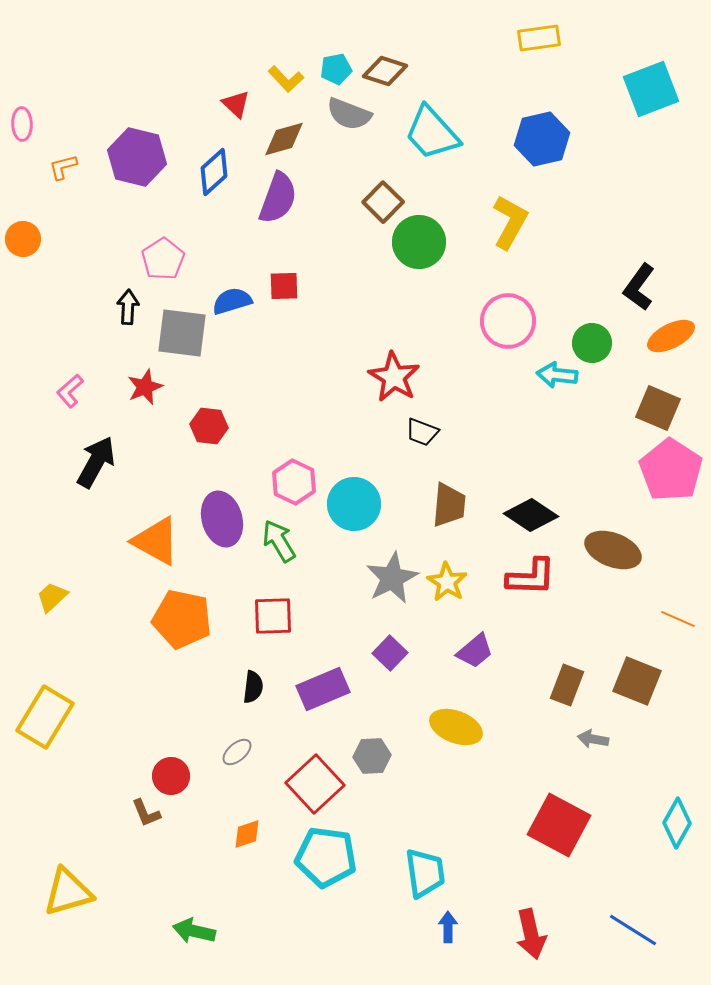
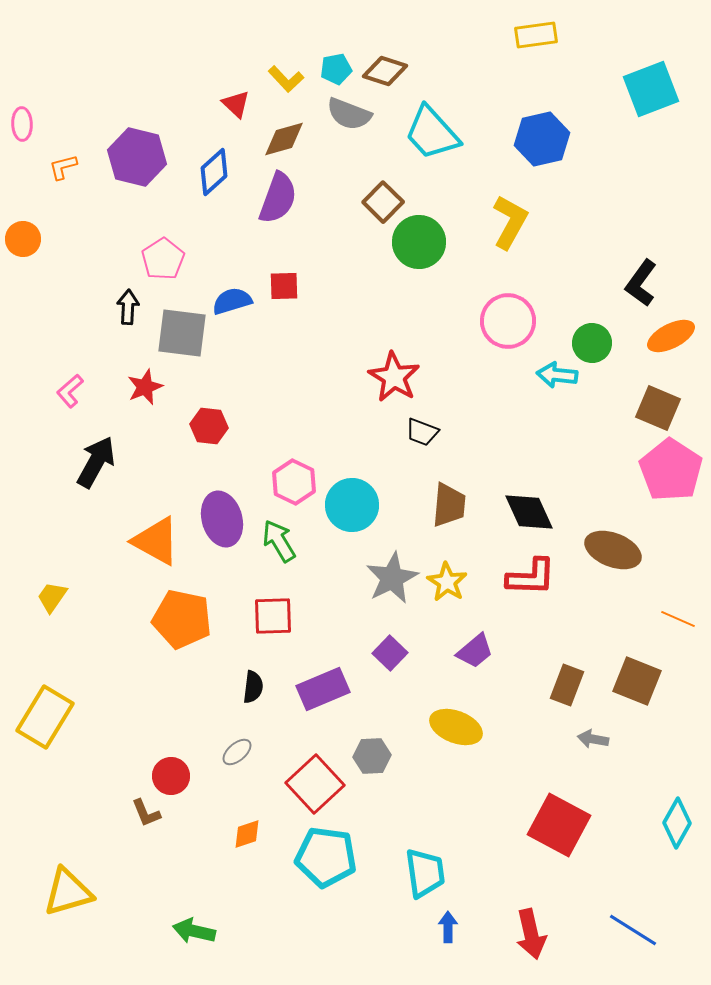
yellow rectangle at (539, 38): moved 3 px left, 3 px up
black L-shape at (639, 287): moved 2 px right, 4 px up
cyan circle at (354, 504): moved 2 px left, 1 px down
black diamond at (531, 515): moved 2 px left, 3 px up; rotated 32 degrees clockwise
yellow trapezoid at (52, 597): rotated 12 degrees counterclockwise
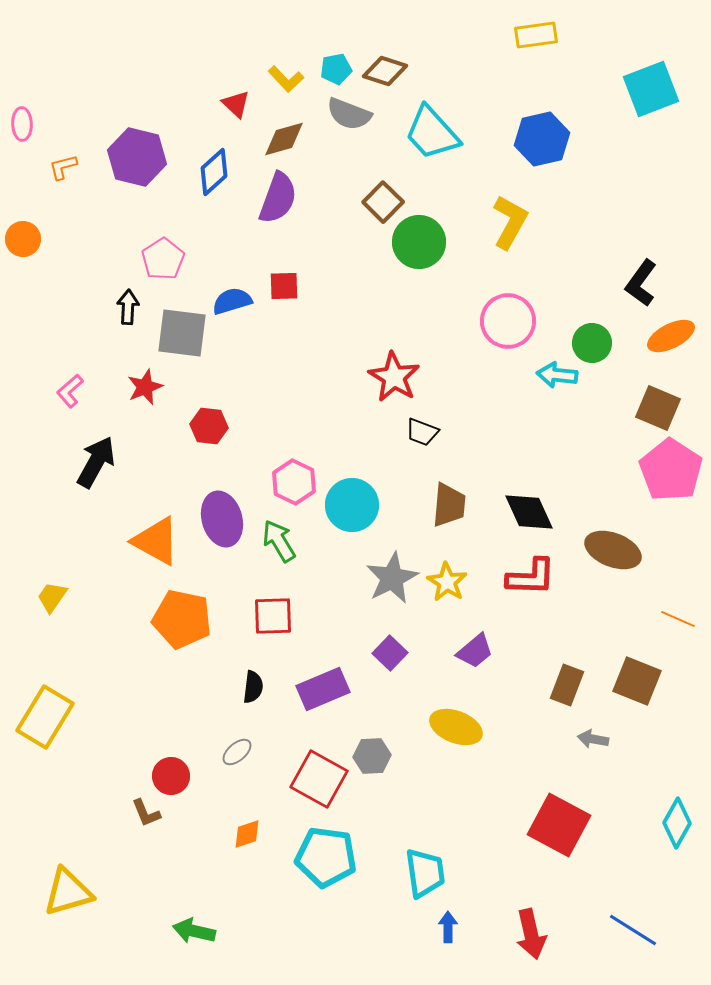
red square at (315, 784): moved 4 px right, 5 px up; rotated 18 degrees counterclockwise
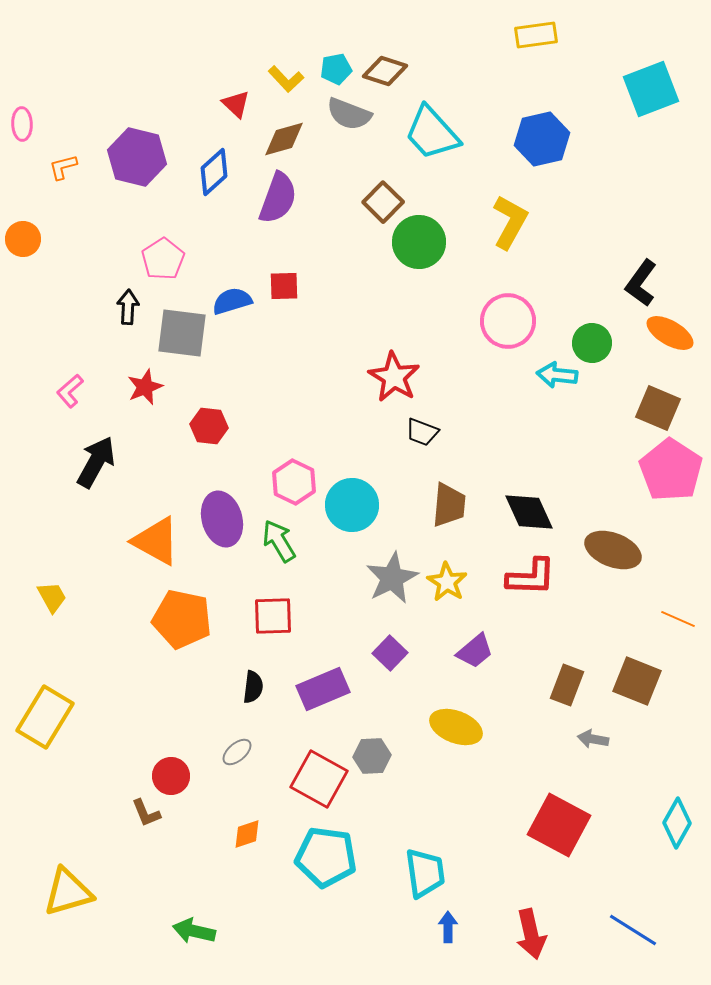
orange ellipse at (671, 336): moved 1 px left, 3 px up; rotated 57 degrees clockwise
yellow trapezoid at (52, 597): rotated 116 degrees clockwise
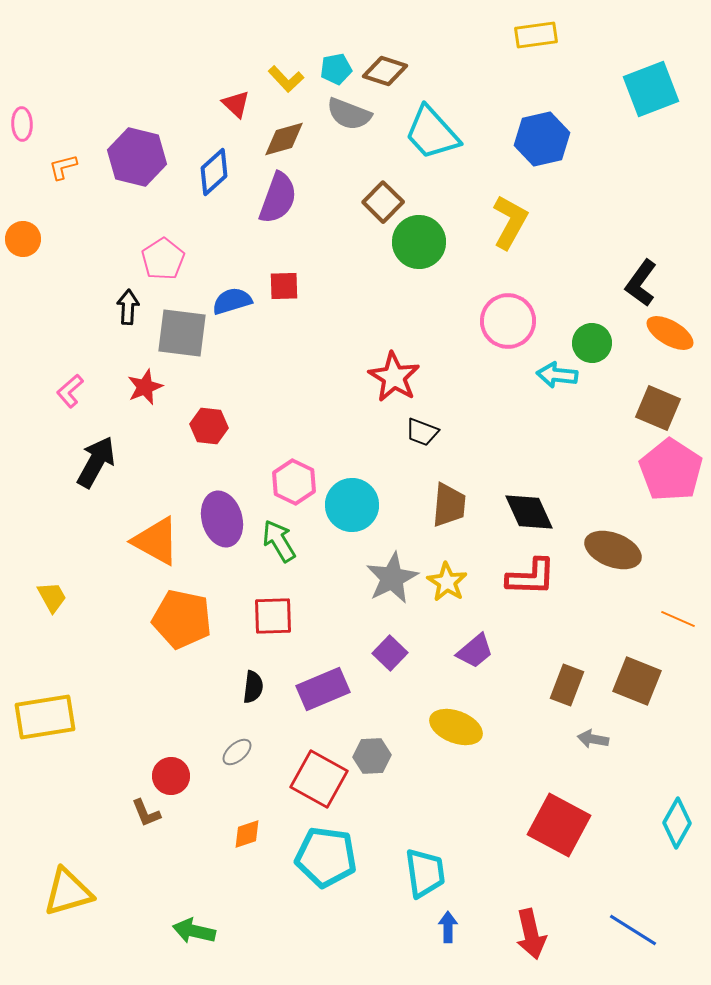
yellow rectangle at (45, 717): rotated 50 degrees clockwise
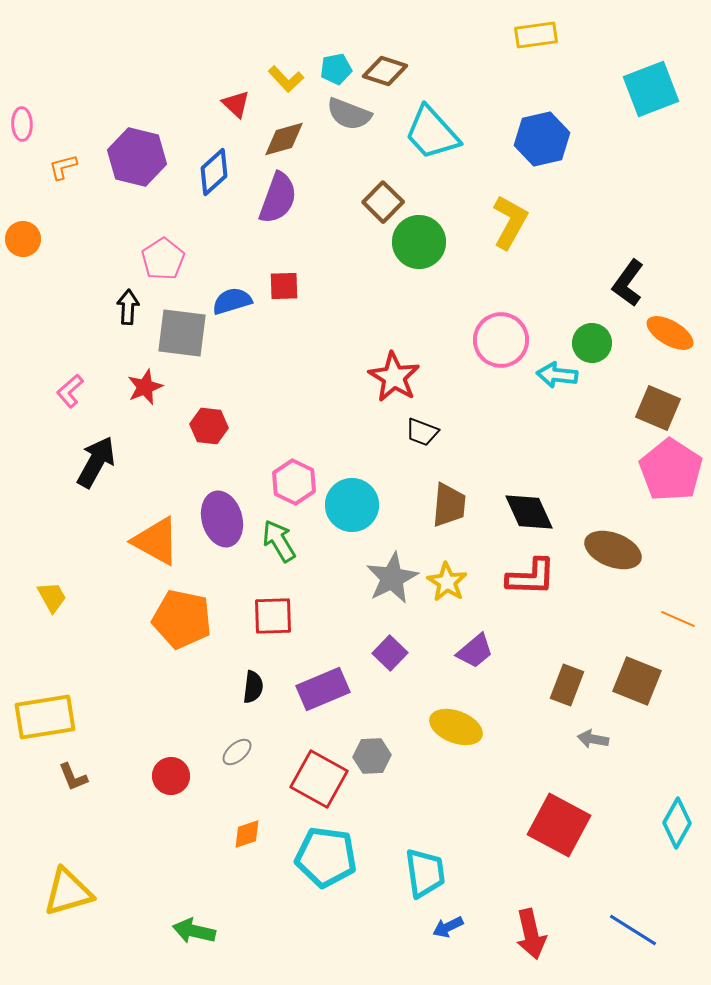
black L-shape at (641, 283): moved 13 px left
pink circle at (508, 321): moved 7 px left, 19 px down
brown L-shape at (146, 813): moved 73 px left, 36 px up
blue arrow at (448, 927): rotated 116 degrees counterclockwise
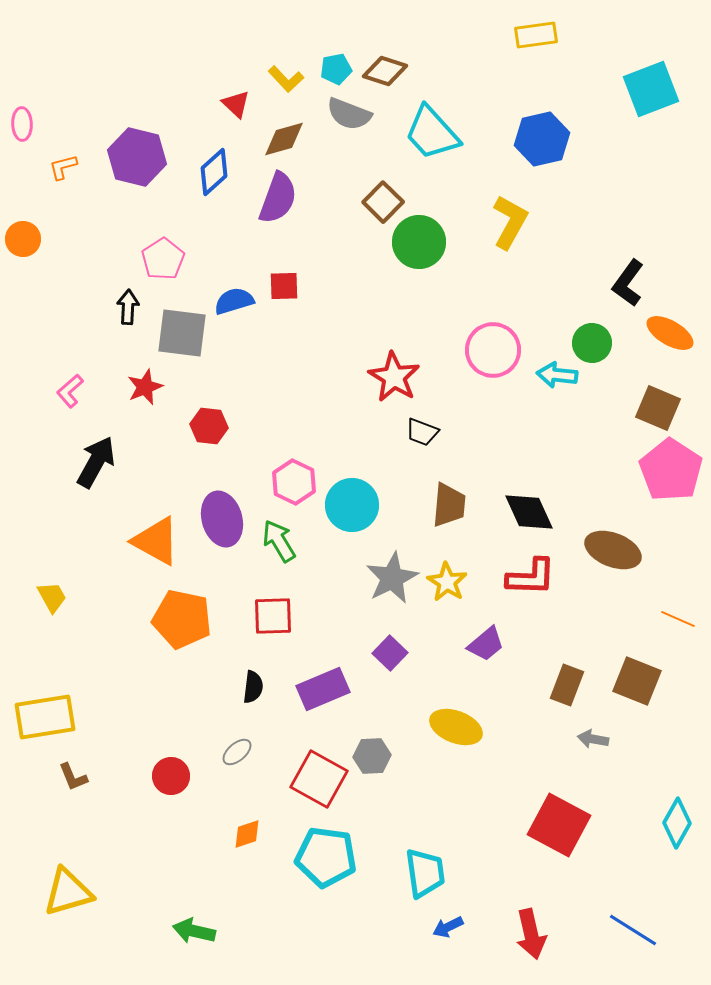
blue semicircle at (232, 301): moved 2 px right
pink circle at (501, 340): moved 8 px left, 10 px down
purple trapezoid at (475, 651): moved 11 px right, 7 px up
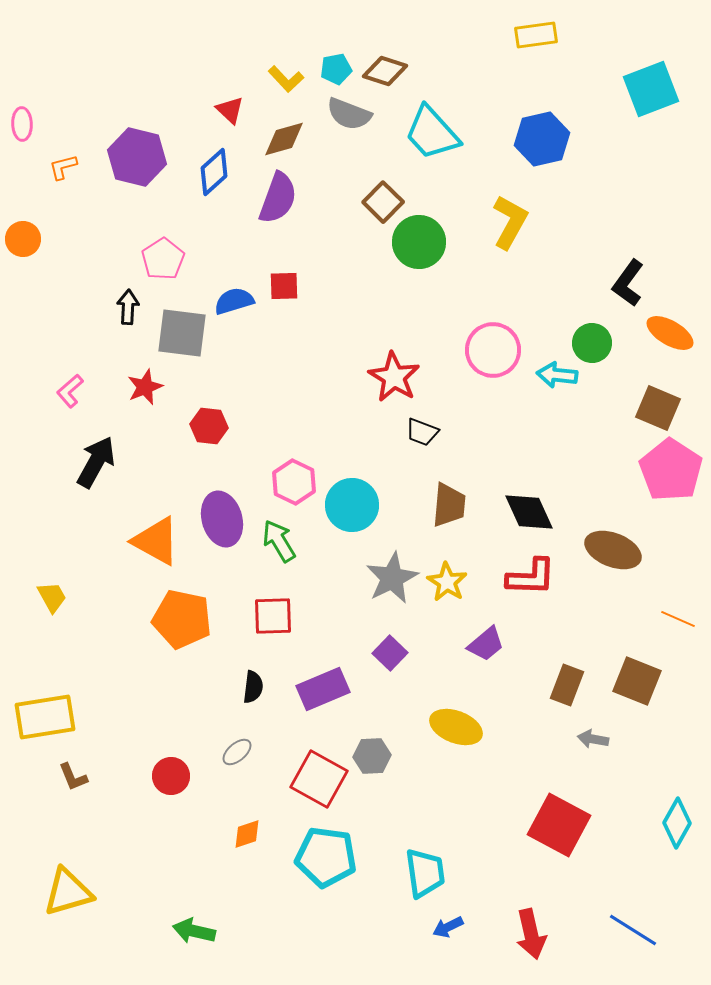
red triangle at (236, 104): moved 6 px left, 6 px down
